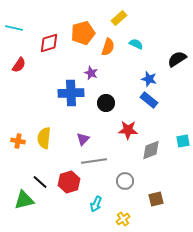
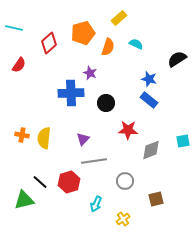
red diamond: rotated 25 degrees counterclockwise
purple star: moved 1 px left
orange cross: moved 4 px right, 6 px up
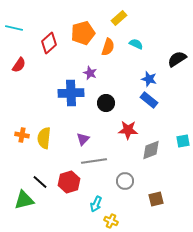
yellow cross: moved 12 px left, 2 px down; rotated 32 degrees counterclockwise
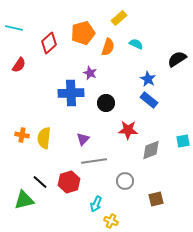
blue star: moved 1 px left; rotated 14 degrees clockwise
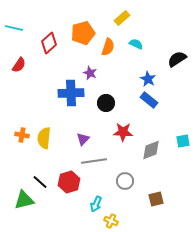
yellow rectangle: moved 3 px right
red star: moved 5 px left, 2 px down
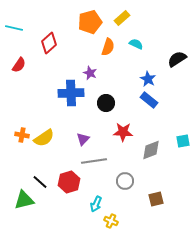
orange pentagon: moved 7 px right, 11 px up
yellow semicircle: rotated 130 degrees counterclockwise
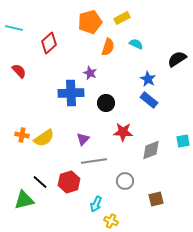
yellow rectangle: rotated 14 degrees clockwise
red semicircle: moved 6 px down; rotated 77 degrees counterclockwise
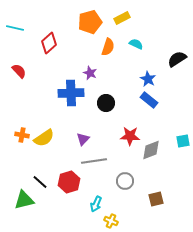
cyan line: moved 1 px right
red star: moved 7 px right, 4 px down
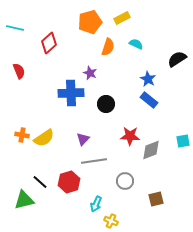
red semicircle: rotated 21 degrees clockwise
black circle: moved 1 px down
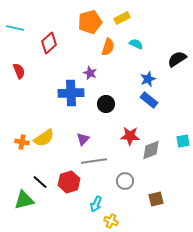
blue star: rotated 21 degrees clockwise
orange cross: moved 7 px down
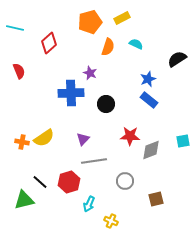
cyan arrow: moved 7 px left
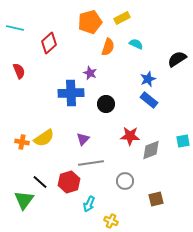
gray line: moved 3 px left, 2 px down
green triangle: rotated 40 degrees counterclockwise
